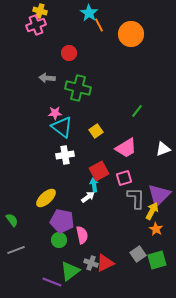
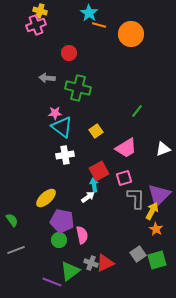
orange line: rotated 48 degrees counterclockwise
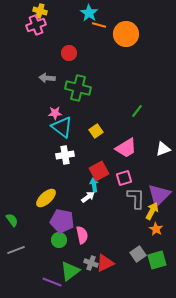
orange circle: moved 5 px left
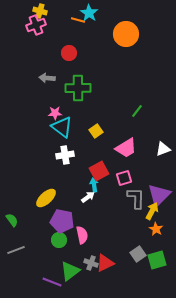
orange line: moved 21 px left, 5 px up
green cross: rotated 15 degrees counterclockwise
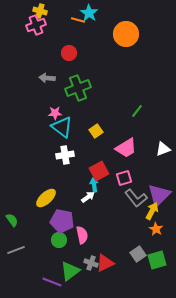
green cross: rotated 20 degrees counterclockwise
gray L-shape: rotated 140 degrees clockwise
